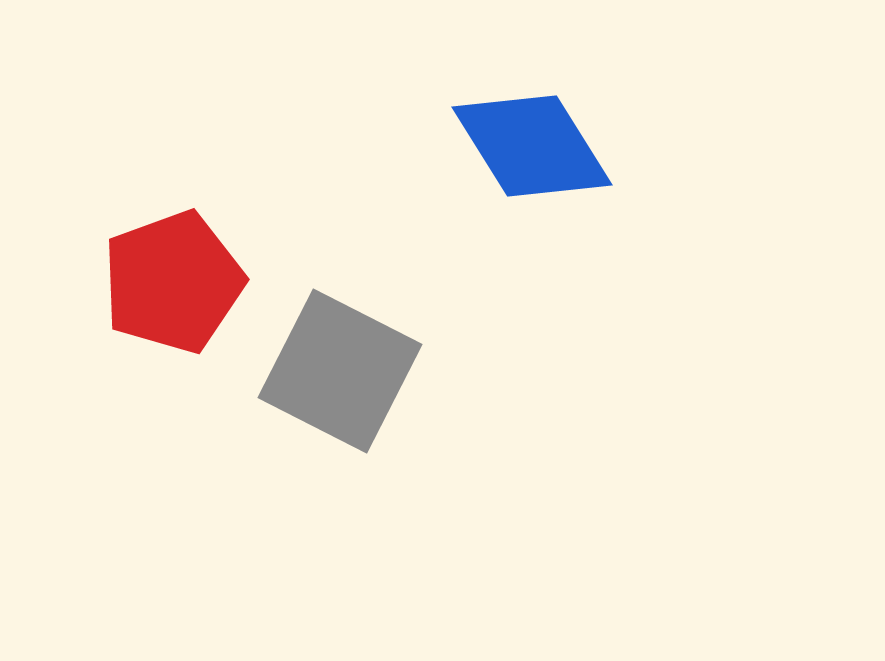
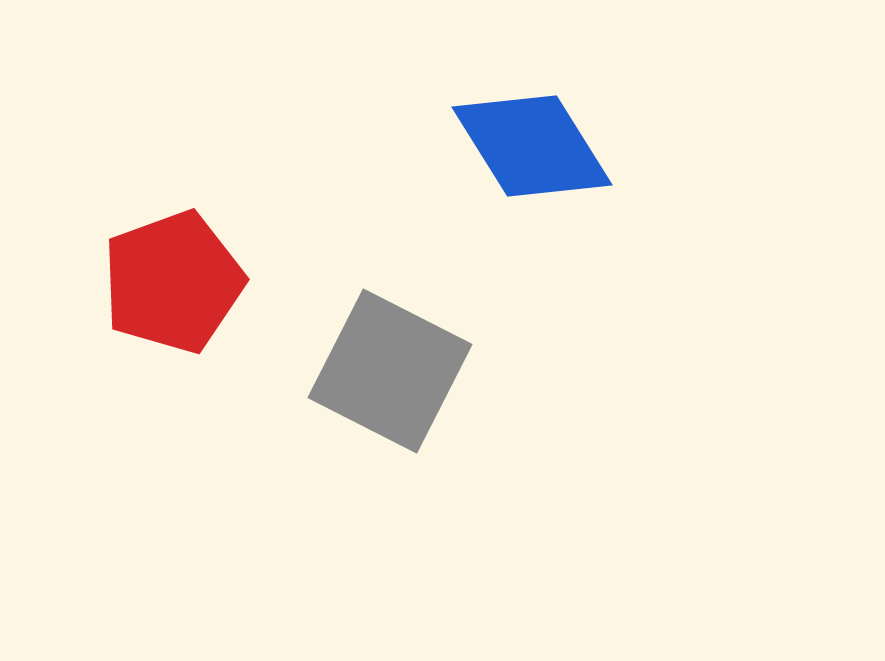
gray square: moved 50 px right
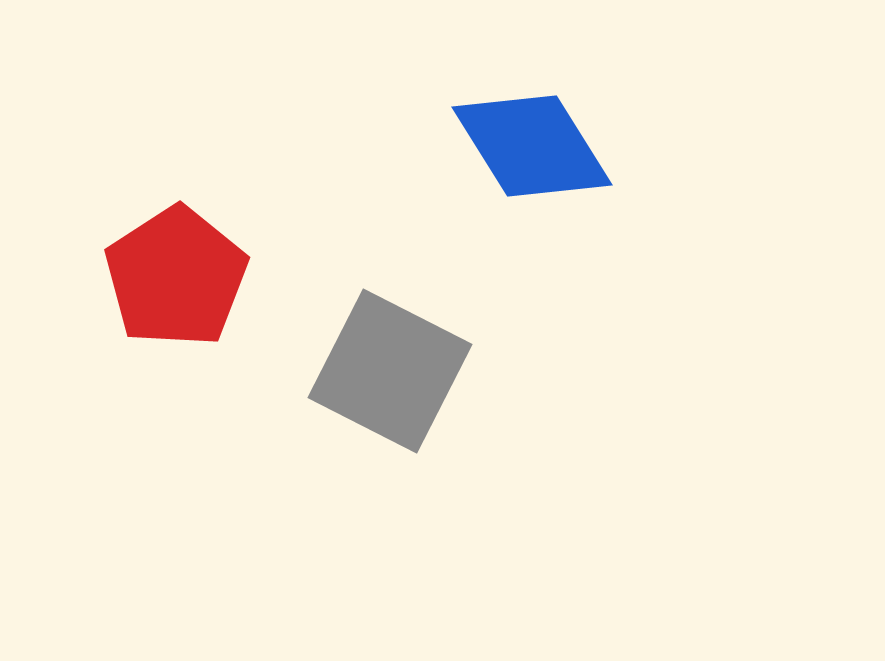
red pentagon: moved 3 px right, 5 px up; rotated 13 degrees counterclockwise
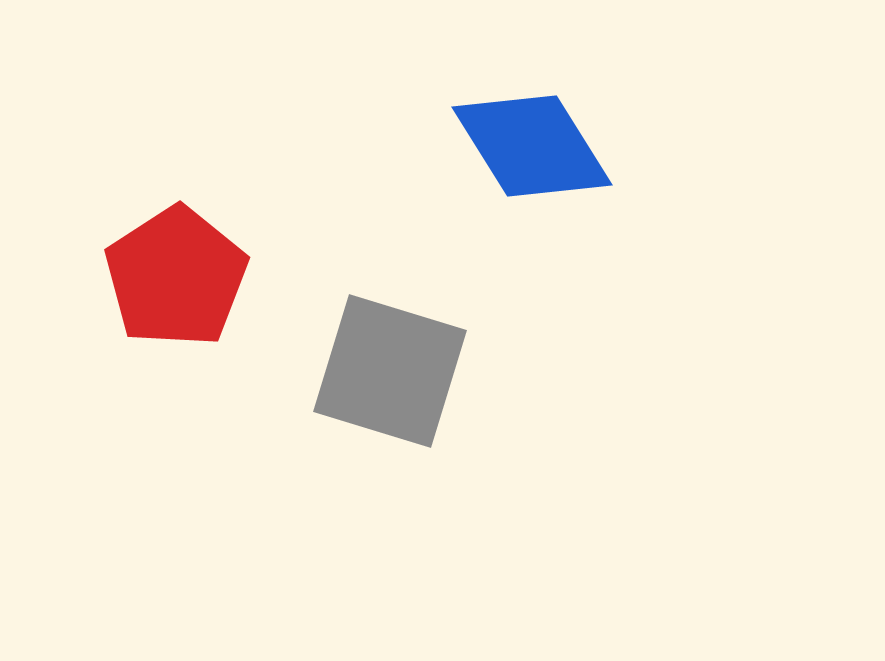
gray square: rotated 10 degrees counterclockwise
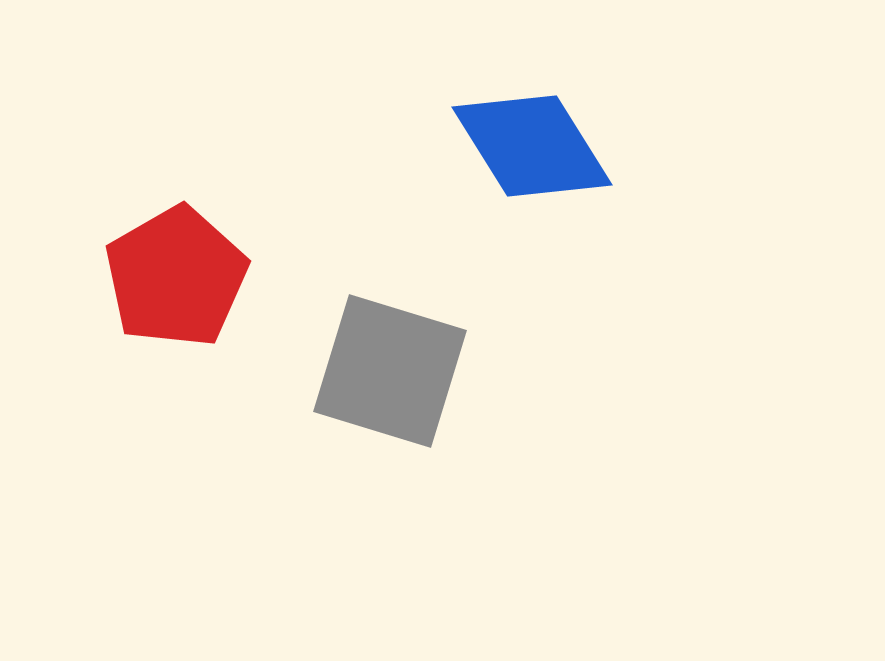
red pentagon: rotated 3 degrees clockwise
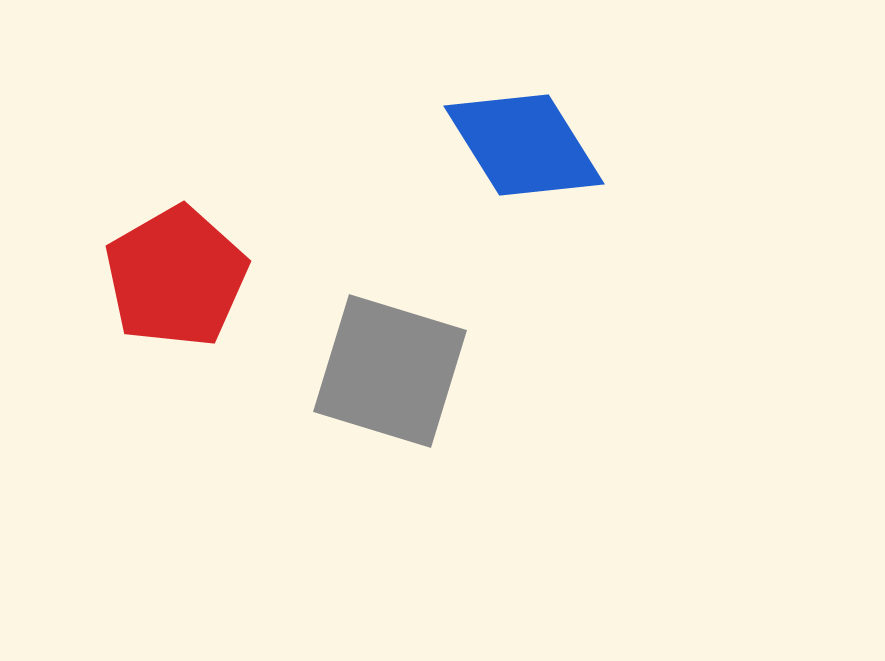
blue diamond: moved 8 px left, 1 px up
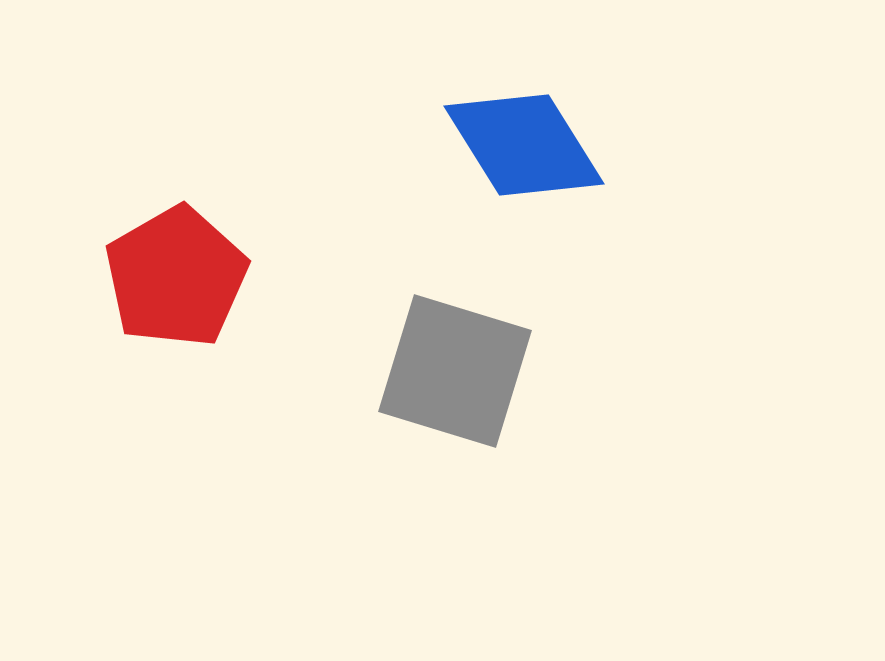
gray square: moved 65 px right
